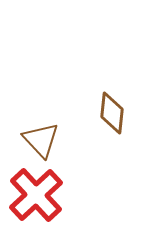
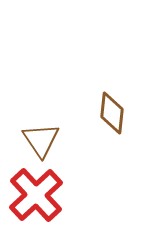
brown triangle: rotated 9 degrees clockwise
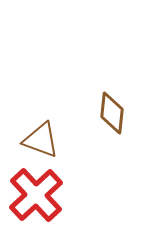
brown triangle: rotated 36 degrees counterclockwise
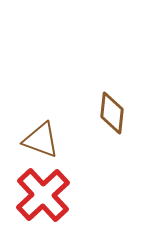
red cross: moved 7 px right
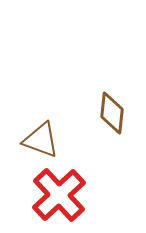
red cross: moved 16 px right
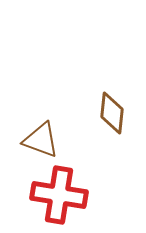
red cross: rotated 38 degrees counterclockwise
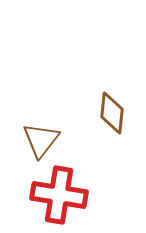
brown triangle: rotated 48 degrees clockwise
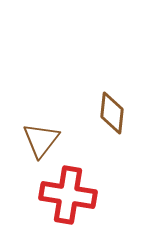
red cross: moved 9 px right
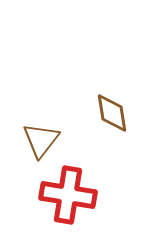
brown diamond: rotated 15 degrees counterclockwise
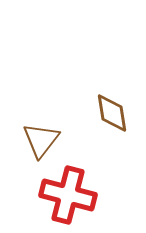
red cross: rotated 6 degrees clockwise
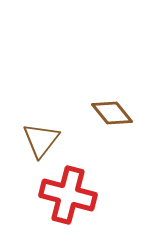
brown diamond: rotated 30 degrees counterclockwise
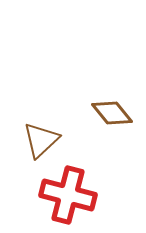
brown triangle: rotated 9 degrees clockwise
